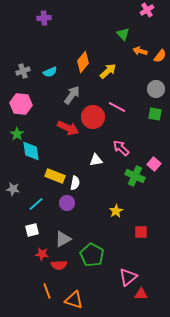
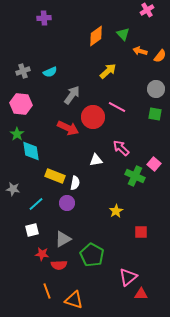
orange diamond: moved 13 px right, 26 px up; rotated 15 degrees clockwise
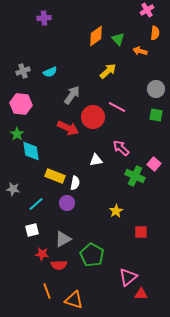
green triangle: moved 5 px left, 5 px down
orange semicircle: moved 5 px left, 23 px up; rotated 32 degrees counterclockwise
green square: moved 1 px right, 1 px down
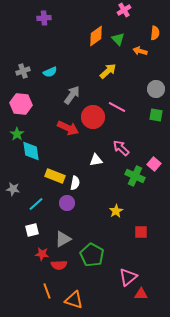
pink cross: moved 23 px left
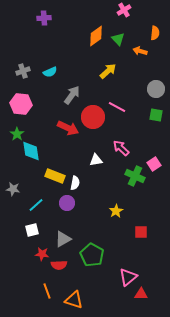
pink square: rotated 16 degrees clockwise
cyan line: moved 1 px down
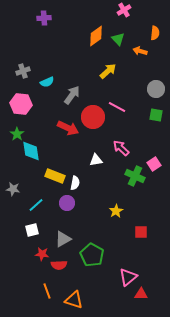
cyan semicircle: moved 3 px left, 10 px down
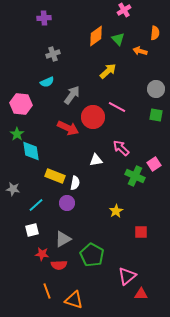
gray cross: moved 30 px right, 17 px up
pink triangle: moved 1 px left, 1 px up
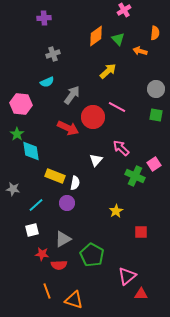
white triangle: rotated 40 degrees counterclockwise
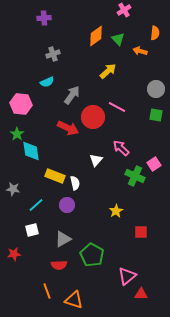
white semicircle: rotated 24 degrees counterclockwise
purple circle: moved 2 px down
red star: moved 28 px left; rotated 16 degrees counterclockwise
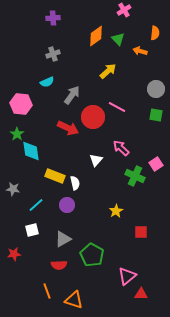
purple cross: moved 9 px right
pink square: moved 2 px right
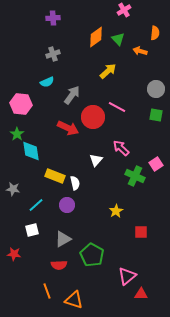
orange diamond: moved 1 px down
red star: rotated 16 degrees clockwise
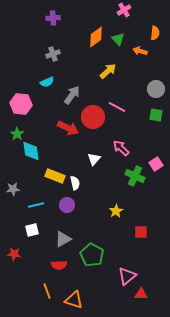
white triangle: moved 2 px left, 1 px up
gray star: rotated 16 degrees counterclockwise
cyan line: rotated 28 degrees clockwise
